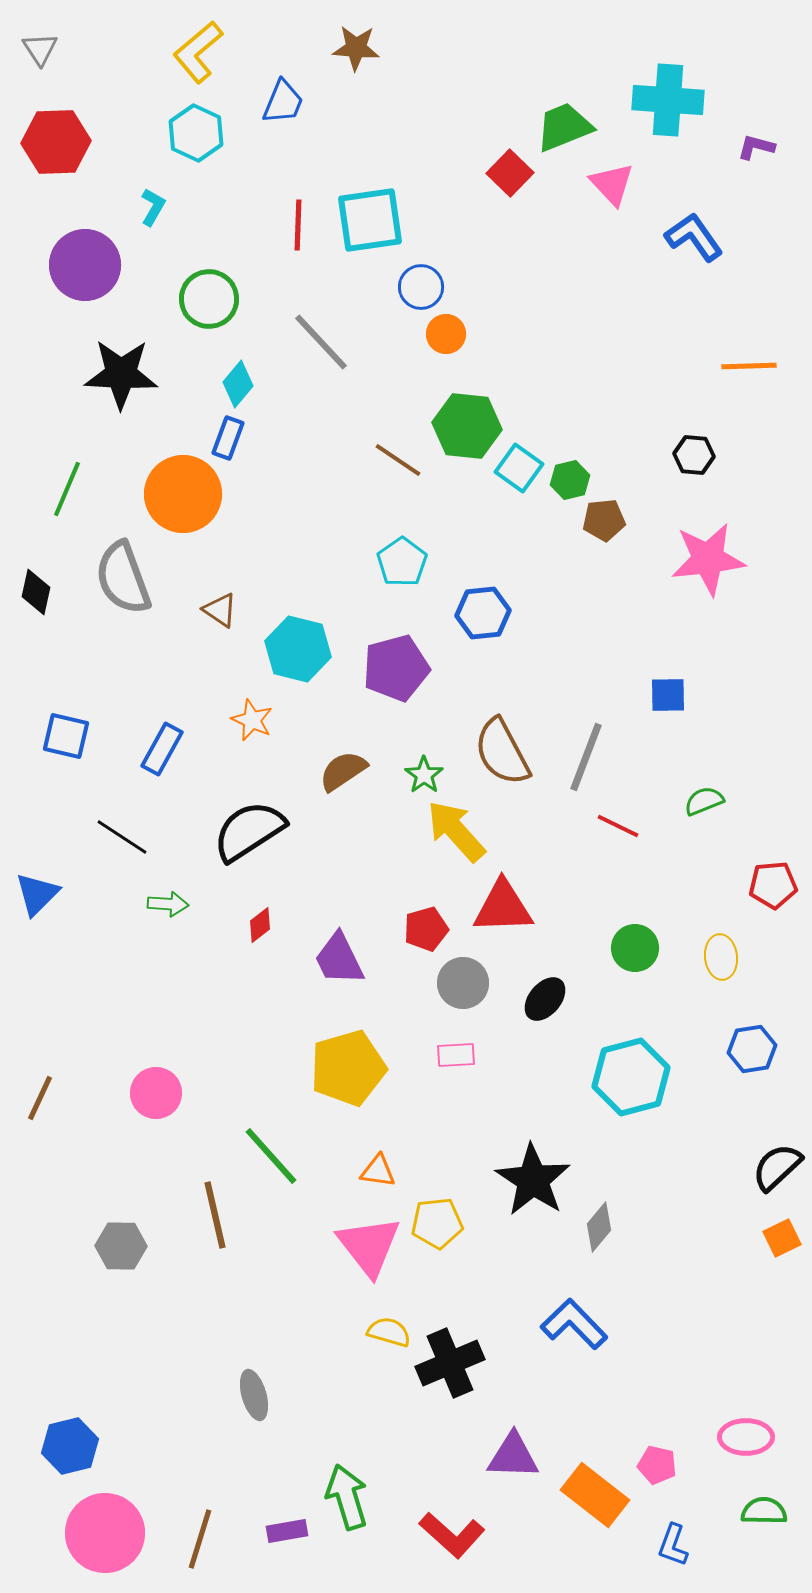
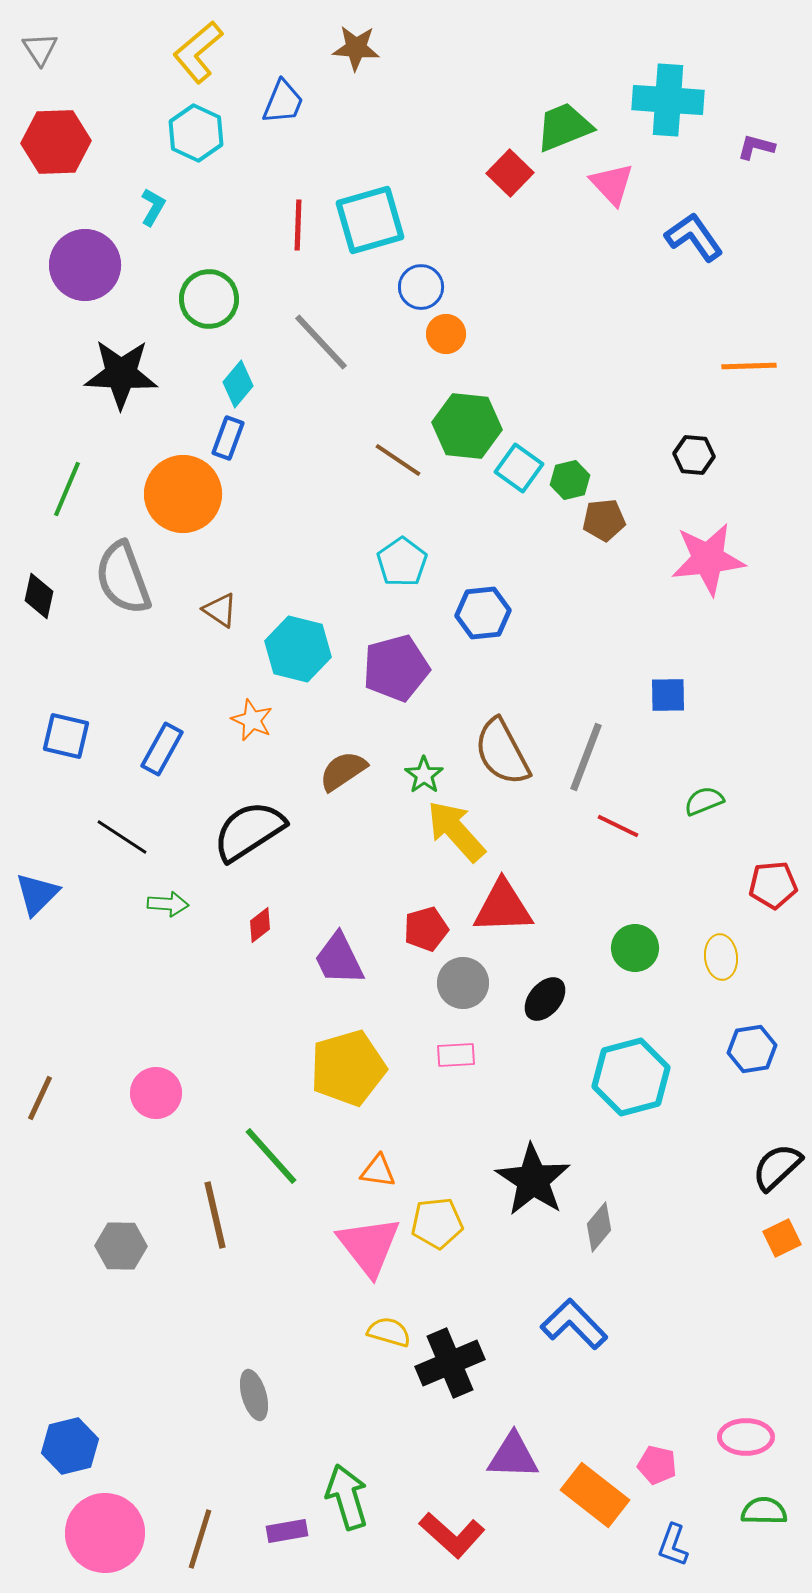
cyan square at (370, 220): rotated 8 degrees counterclockwise
black diamond at (36, 592): moved 3 px right, 4 px down
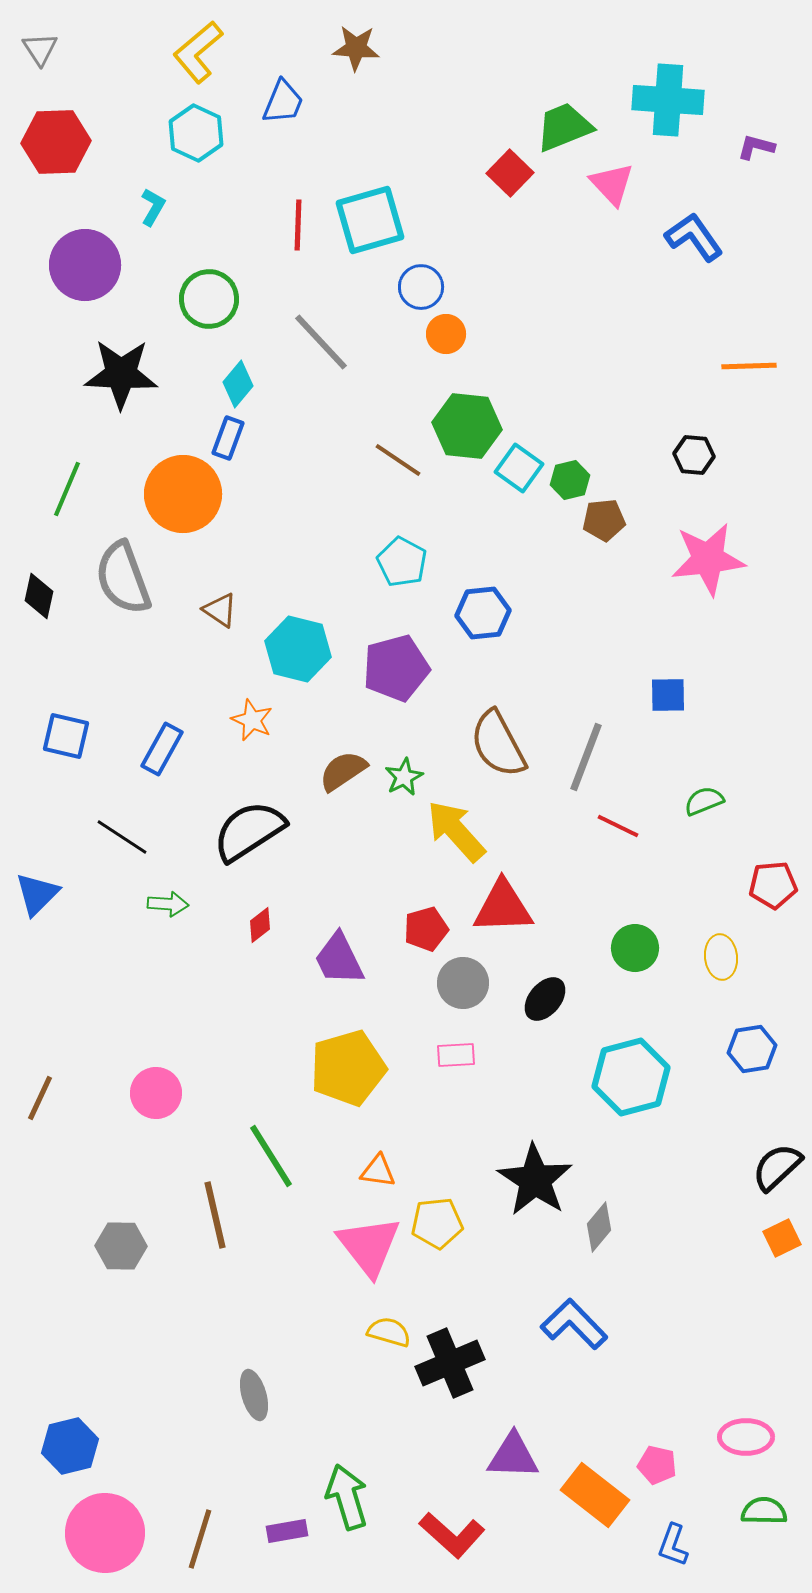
cyan pentagon at (402, 562): rotated 9 degrees counterclockwise
brown semicircle at (502, 752): moved 4 px left, 8 px up
green star at (424, 775): moved 20 px left, 2 px down; rotated 9 degrees clockwise
green line at (271, 1156): rotated 10 degrees clockwise
black star at (533, 1180): moved 2 px right
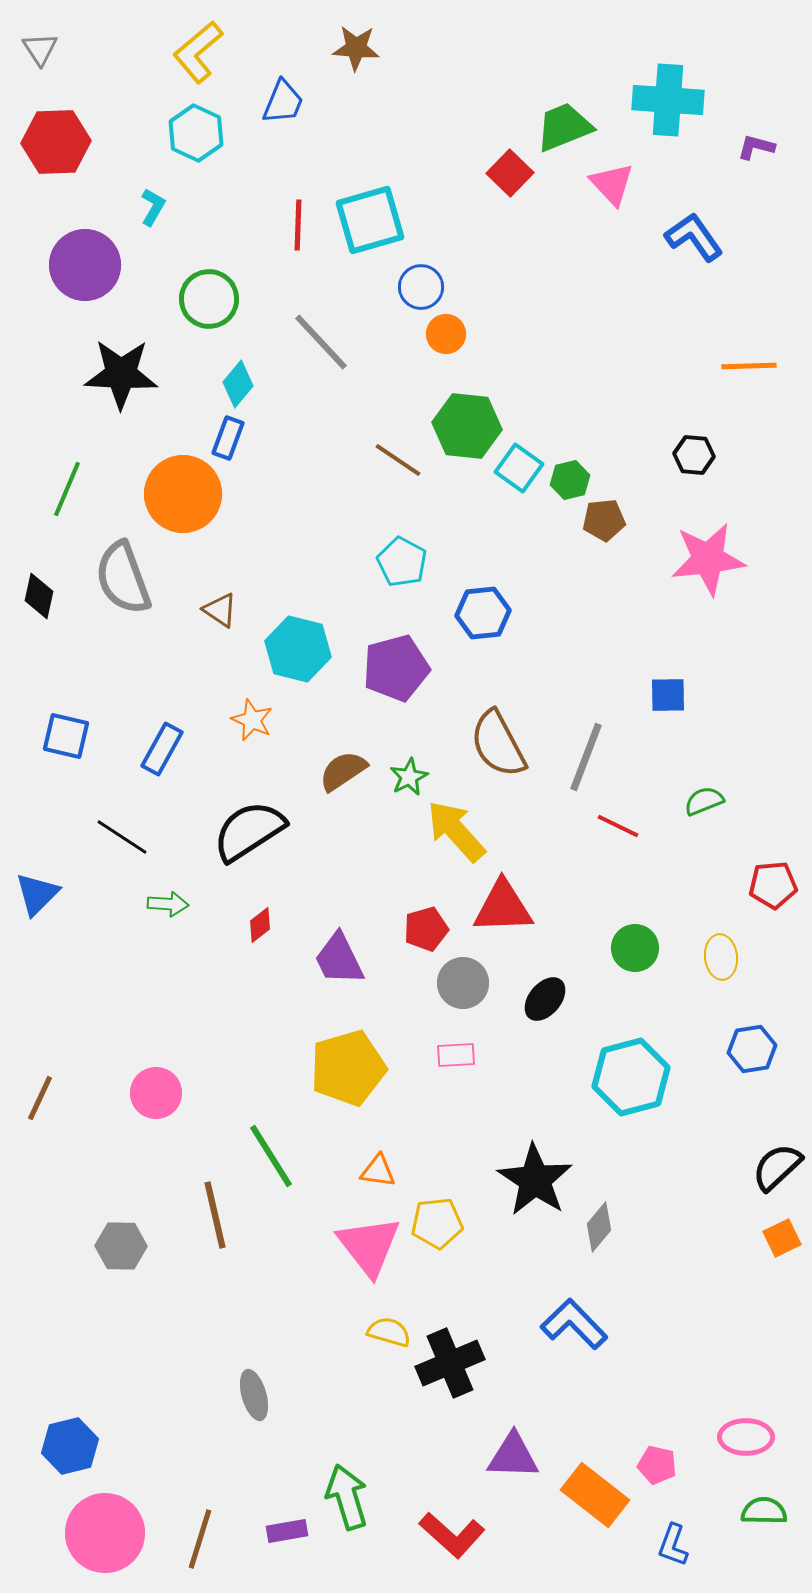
green star at (404, 777): moved 5 px right
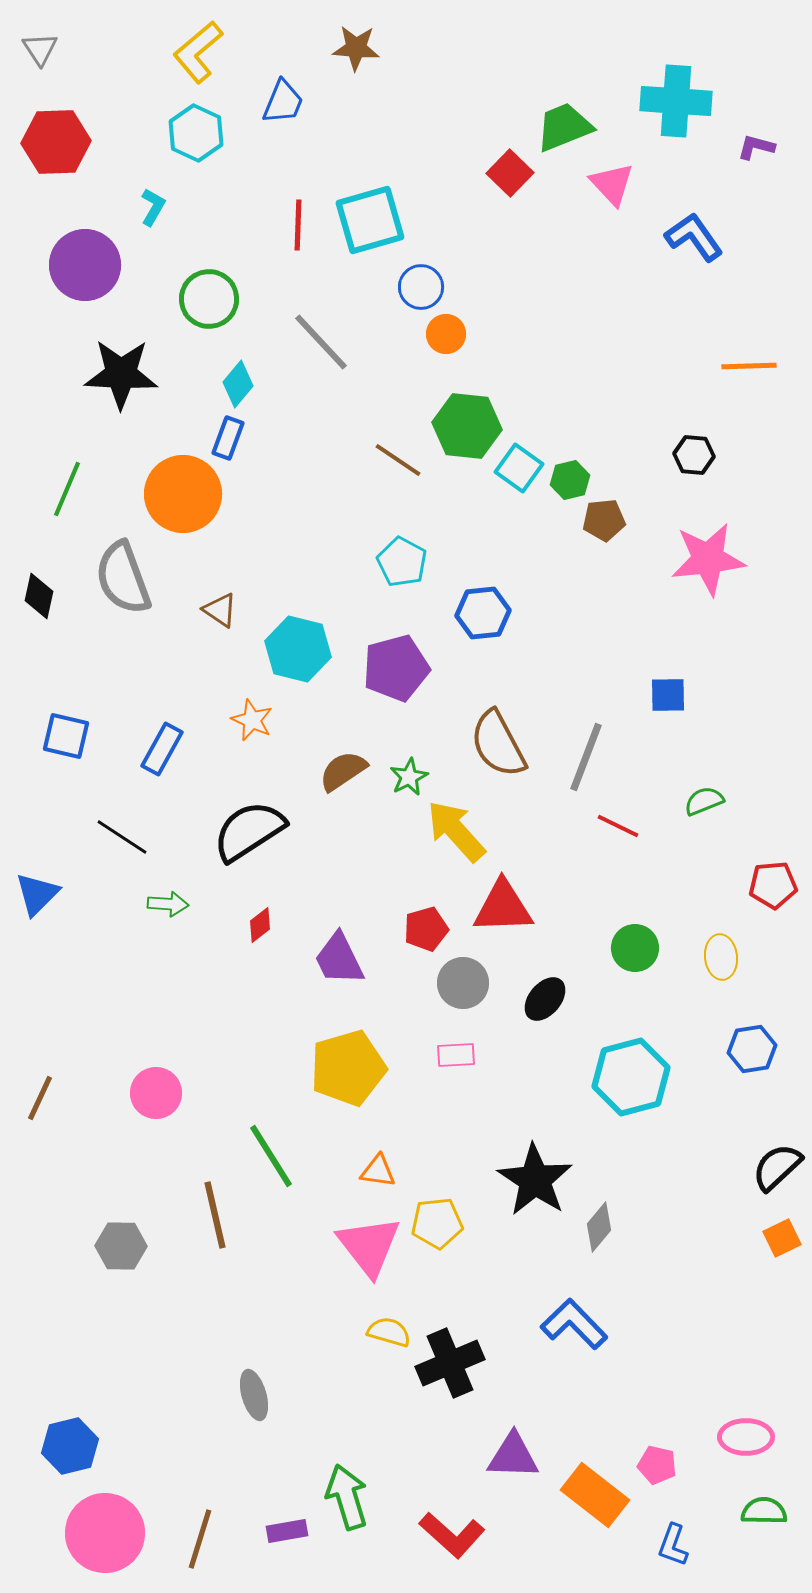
cyan cross at (668, 100): moved 8 px right, 1 px down
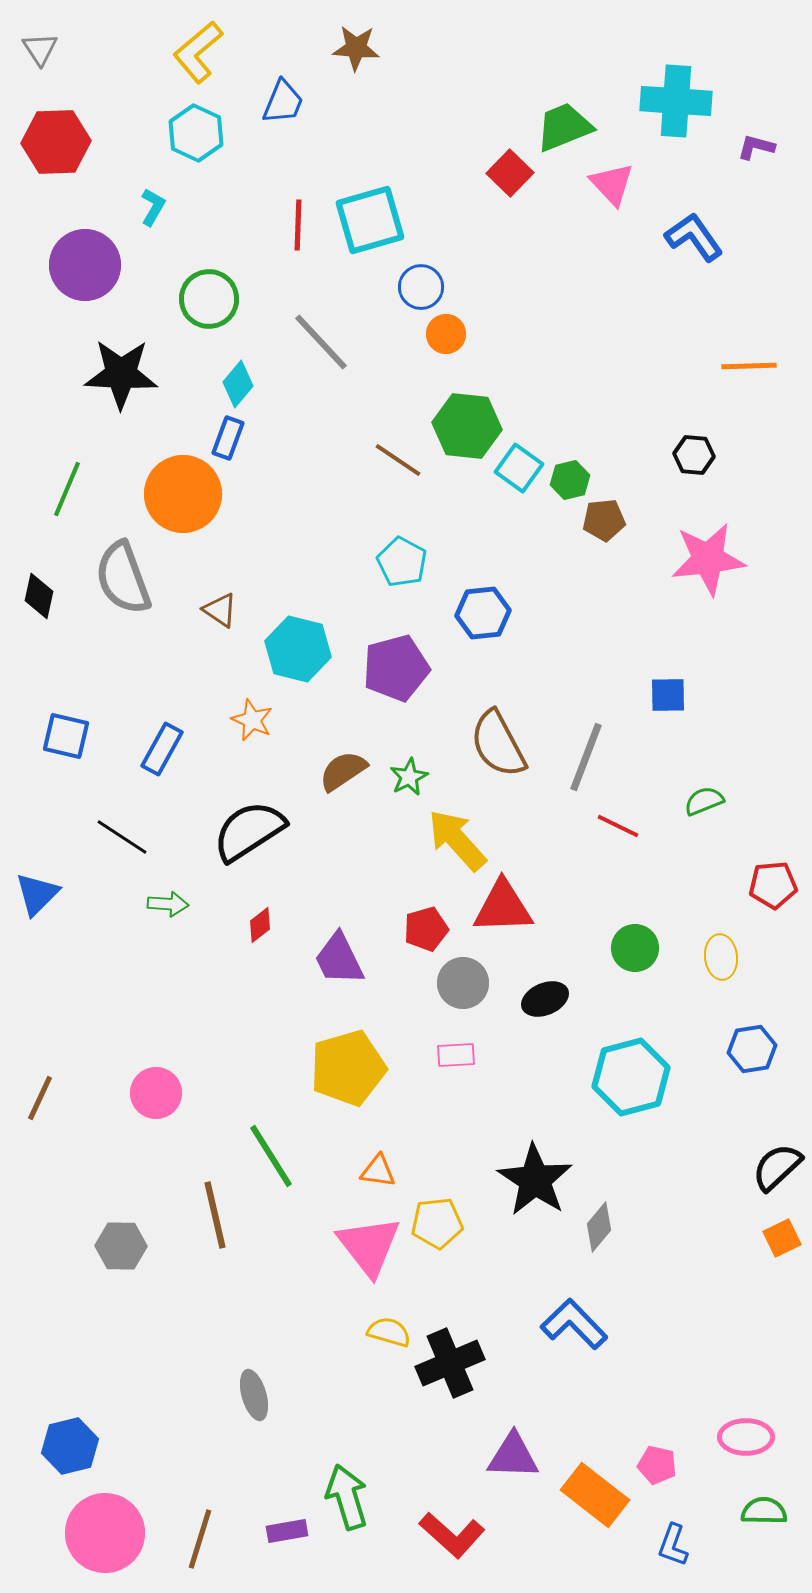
yellow arrow at (456, 831): moved 1 px right, 9 px down
black ellipse at (545, 999): rotated 27 degrees clockwise
